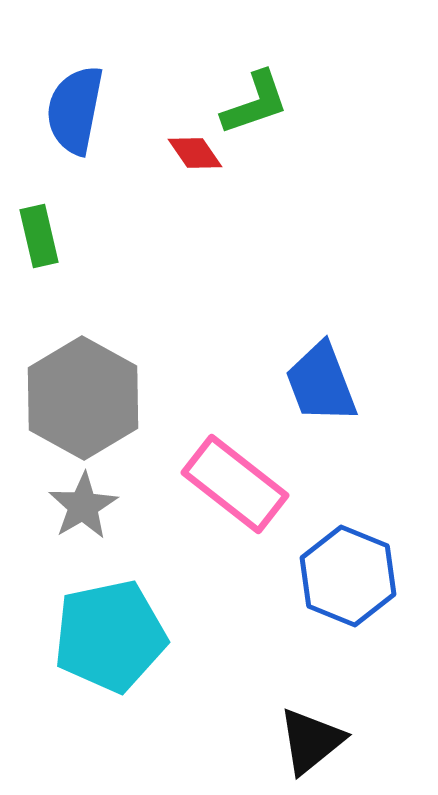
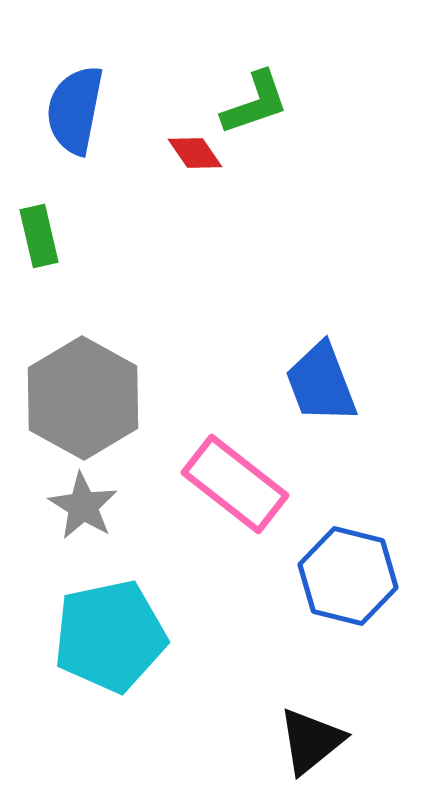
gray star: rotated 10 degrees counterclockwise
blue hexagon: rotated 8 degrees counterclockwise
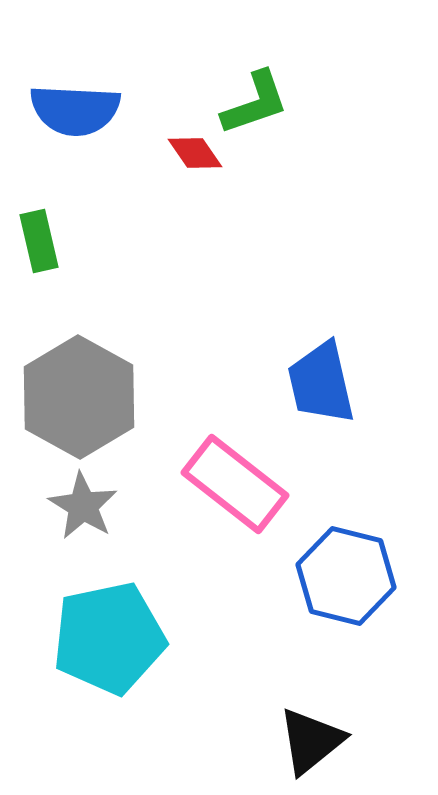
blue semicircle: rotated 98 degrees counterclockwise
green rectangle: moved 5 px down
blue trapezoid: rotated 8 degrees clockwise
gray hexagon: moved 4 px left, 1 px up
blue hexagon: moved 2 px left
cyan pentagon: moved 1 px left, 2 px down
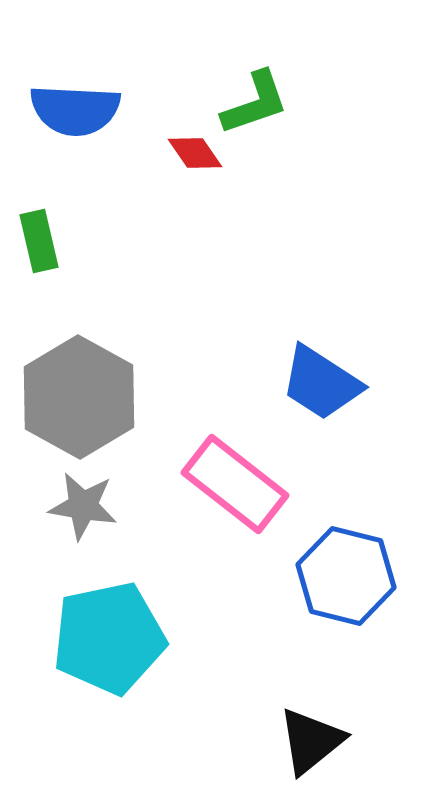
blue trapezoid: rotated 44 degrees counterclockwise
gray star: rotated 22 degrees counterclockwise
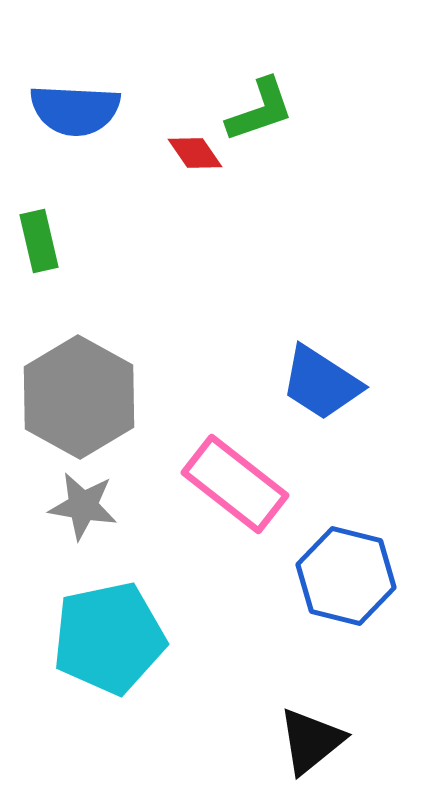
green L-shape: moved 5 px right, 7 px down
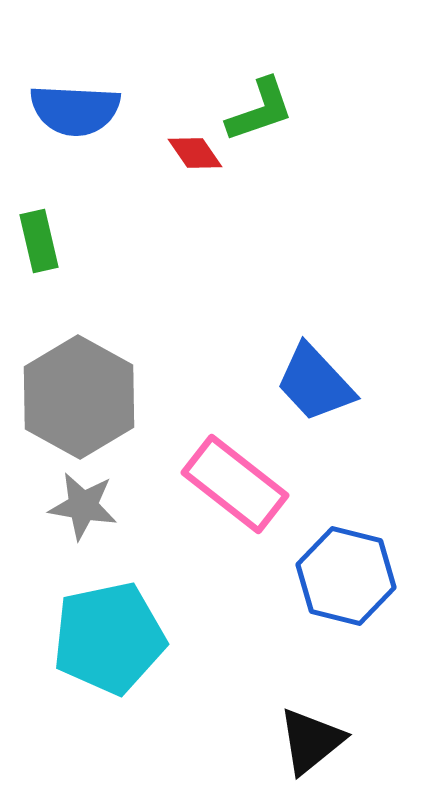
blue trapezoid: moved 6 px left; rotated 14 degrees clockwise
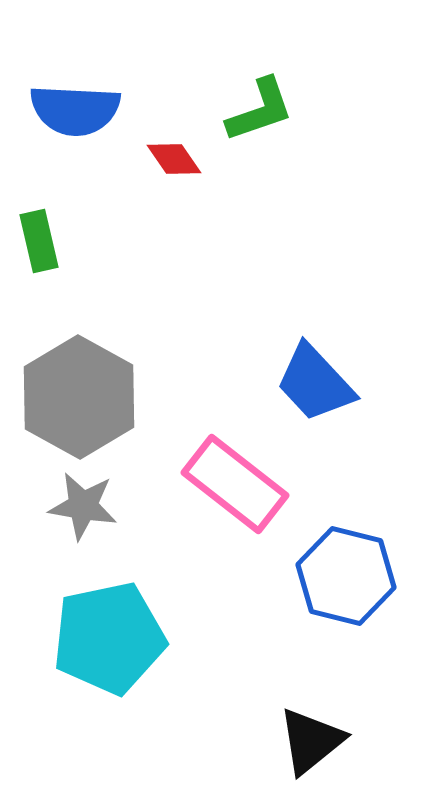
red diamond: moved 21 px left, 6 px down
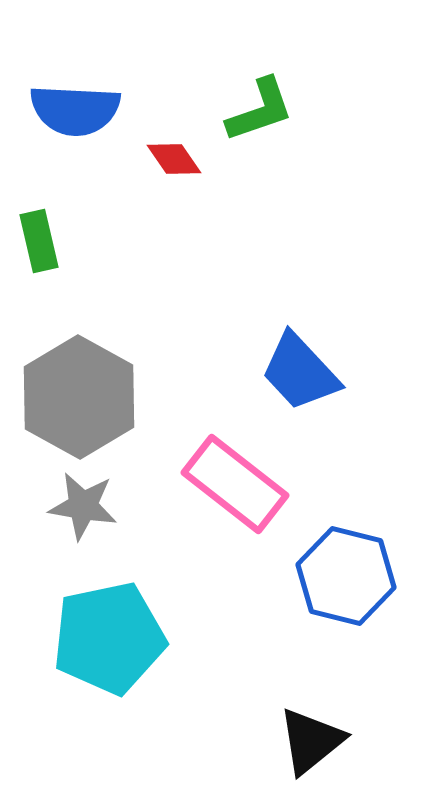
blue trapezoid: moved 15 px left, 11 px up
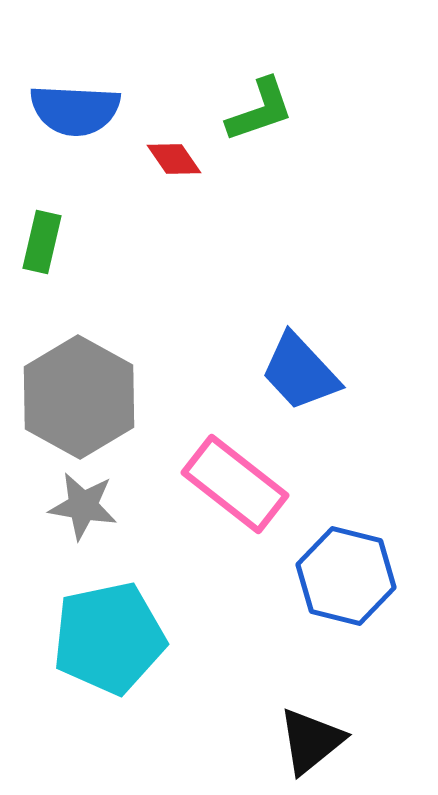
green rectangle: moved 3 px right, 1 px down; rotated 26 degrees clockwise
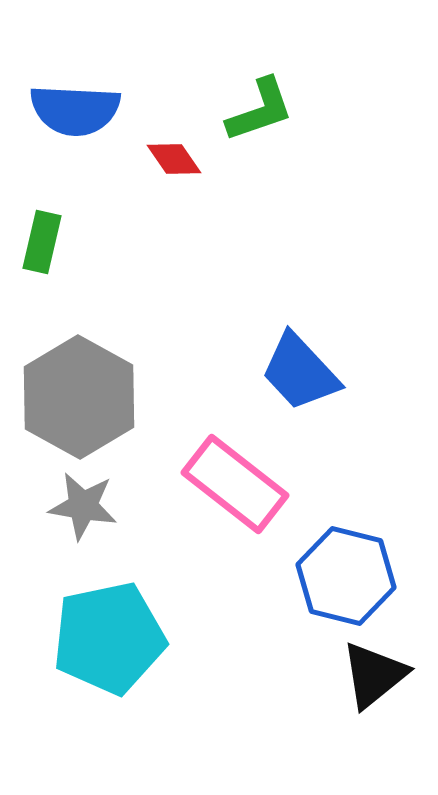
black triangle: moved 63 px right, 66 px up
